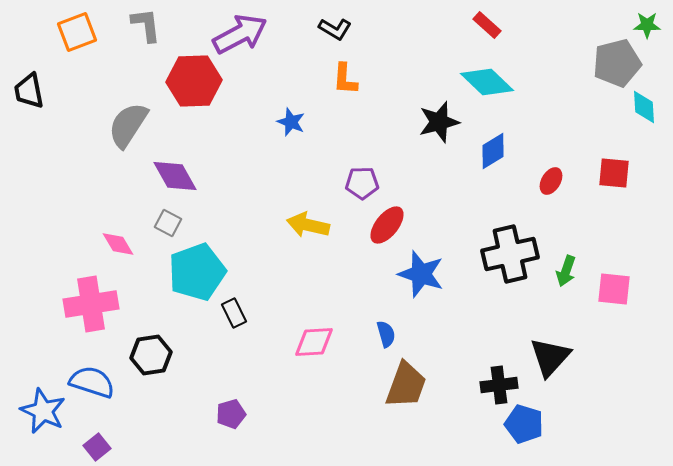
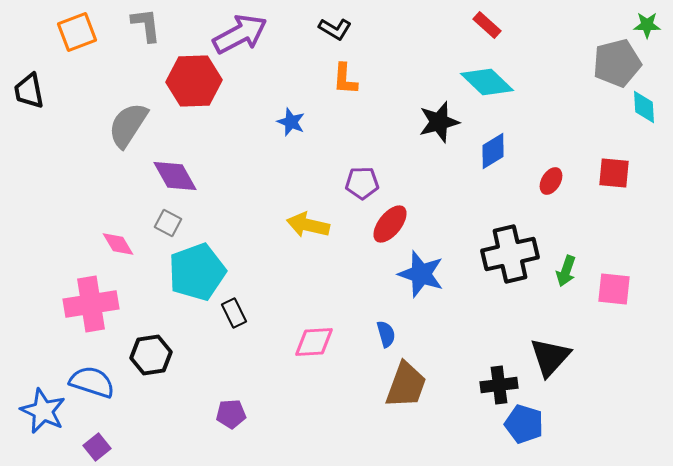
red ellipse at (387, 225): moved 3 px right, 1 px up
purple pentagon at (231, 414): rotated 12 degrees clockwise
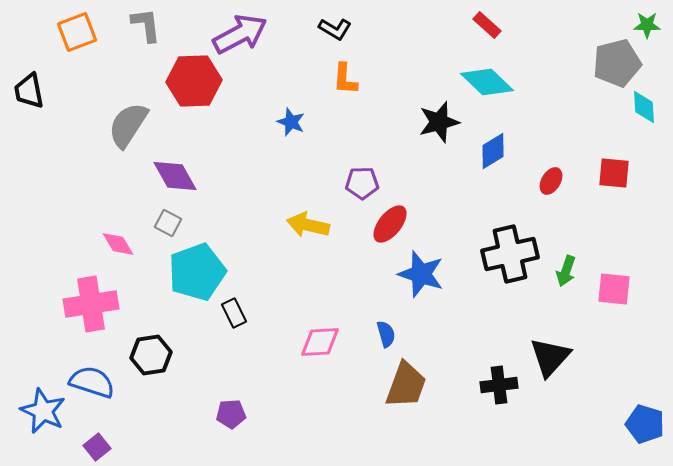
pink diamond at (314, 342): moved 6 px right
blue pentagon at (524, 424): moved 121 px right
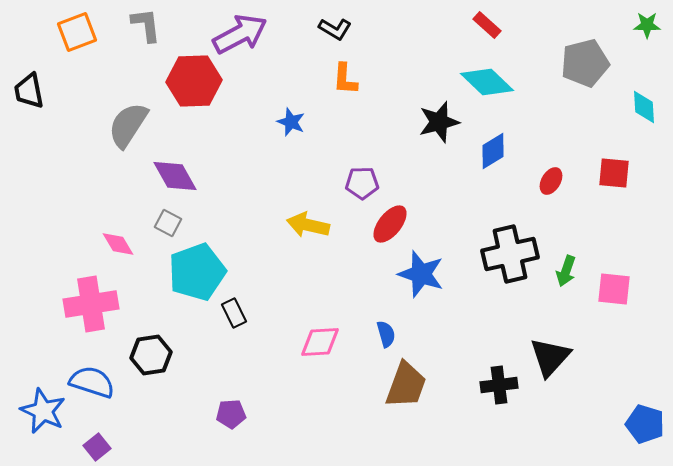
gray pentagon at (617, 63): moved 32 px left
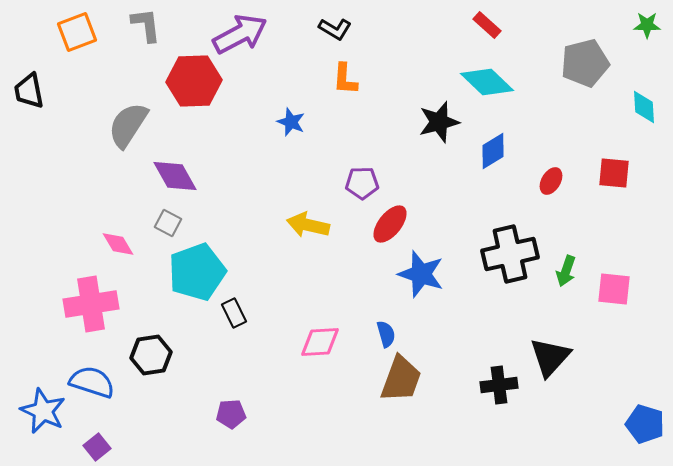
brown trapezoid at (406, 385): moved 5 px left, 6 px up
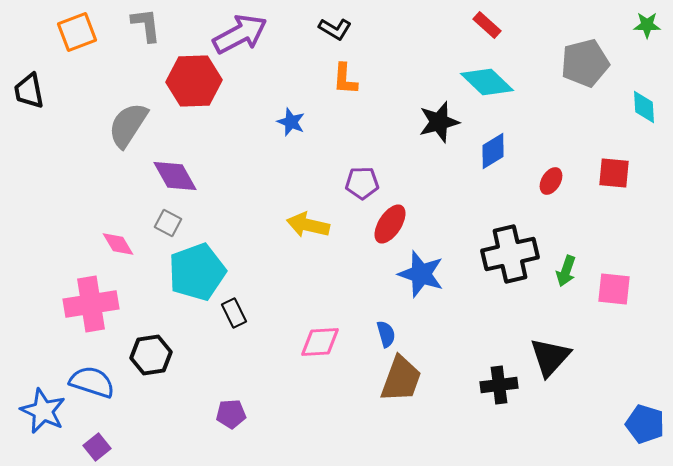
red ellipse at (390, 224): rotated 6 degrees counterclockwise
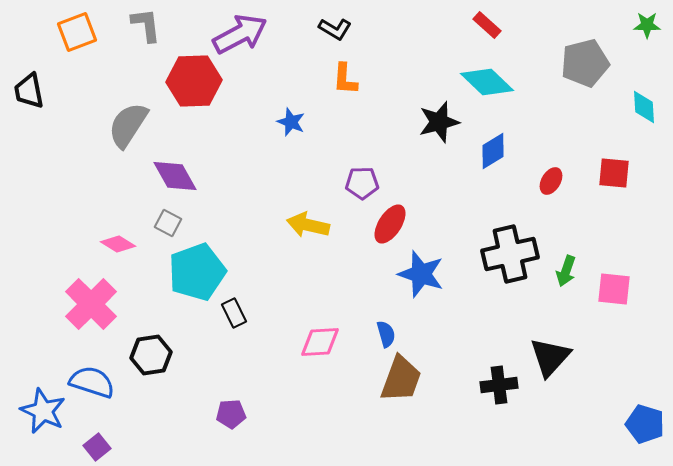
pink diamond at (118, 244): rotated 28 degrees counterclockwise
pink cross at (91, 304): rotated 36 degrees counterclockwise
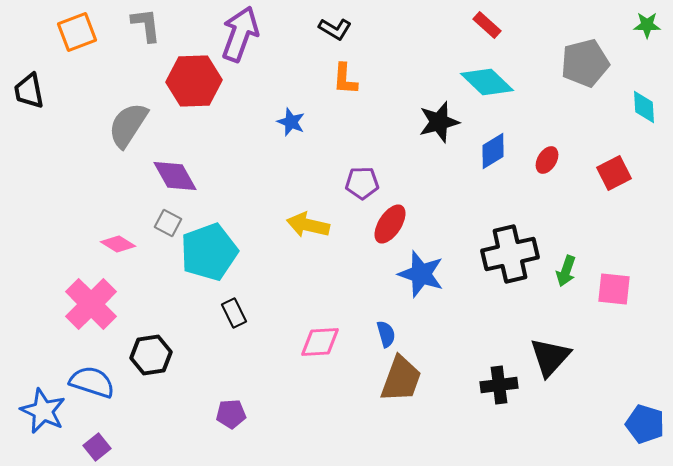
purple arrow at (240, 34): rotated 42 degrees counterclockwise
red square at (614, 173): rotated 32 degrees counterclockwise
red ellipse at (551, 181): moved 4 px left, 21 px up
cyan pentagon at (197, 272): moved 12 px right, 20 px up
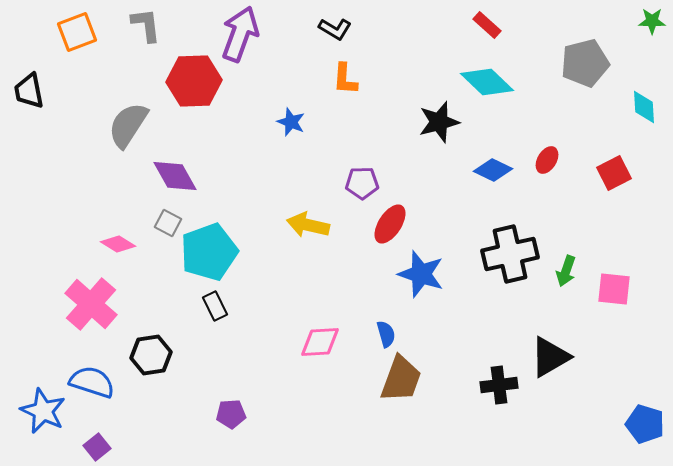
green star at (647, 25): moved 5 px right, 4 px up
blue diamond at (493, 151): moved 19 px down; rotated 57 degrees clockwise
pink cross at (91, 304): rotated 4 degrees counterclockwise
black rectangle at (234, 313): moved 19 px left, 7 px up
black triangle at (550, 357): rotated 18 degrees clockwise
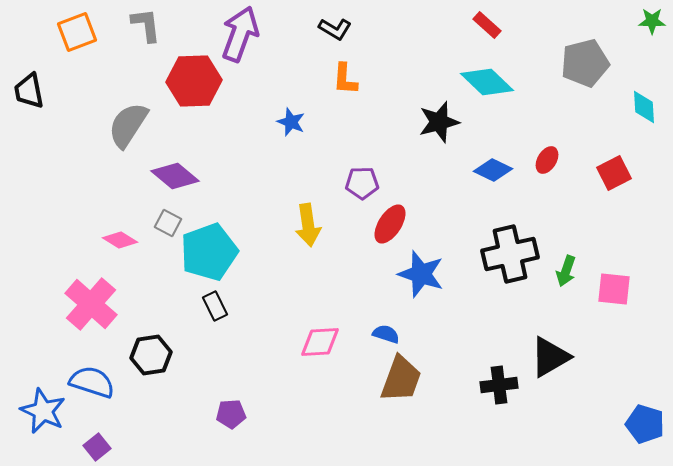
purple diamond at (175, 176): rotated 21 degrees counterclockwise
yellow arrow at (308, 225): rotated 111 degrees counterclockwise
pink diamond at (118, 244): moved 2 px right, 4 px up
blue semicircle at (386, 334): rotated 56 degrees counterclockwise
